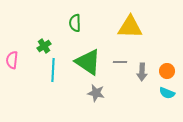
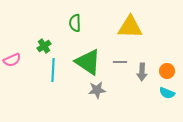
pink semicircle: rotated 120 degrees counterclockwise
gray star: moved 1 px right, 3 px up; rotated 18 degrees counterclockwise
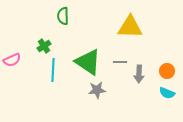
green semicircle: moved 12 px left, 7 px up
gray arrow: moved 3 px left, 2 px down
